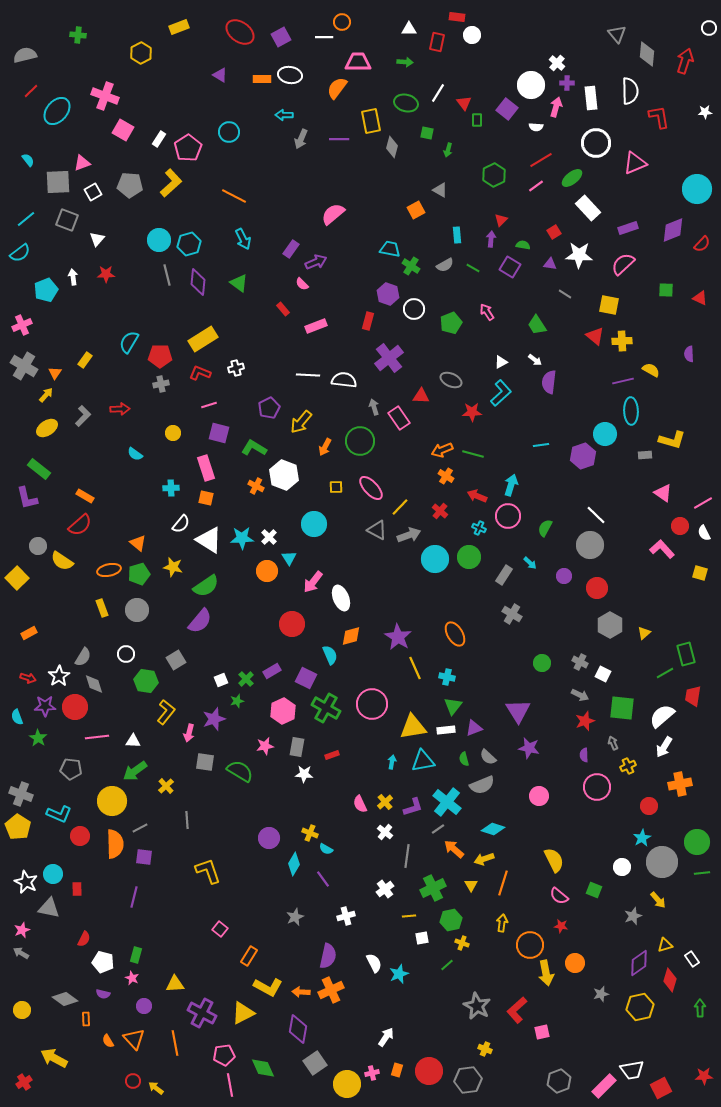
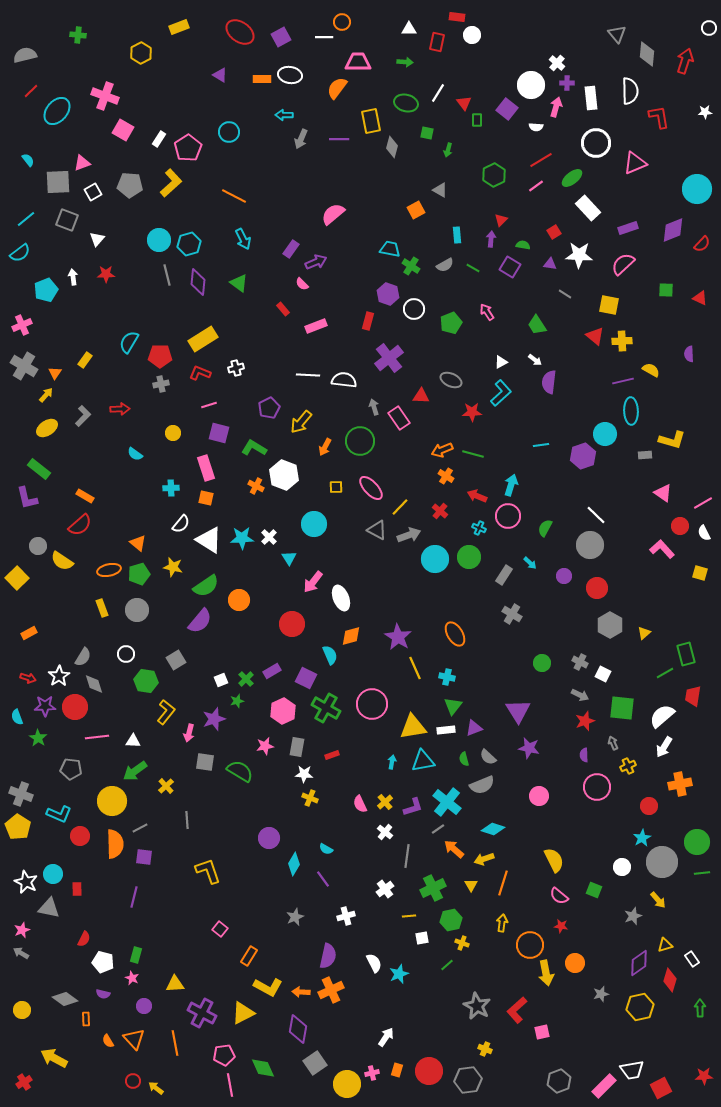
orange circle at (267, 571): moved 28 px left, 29 px down
yellow cross at (310, 833): moved 35 px up
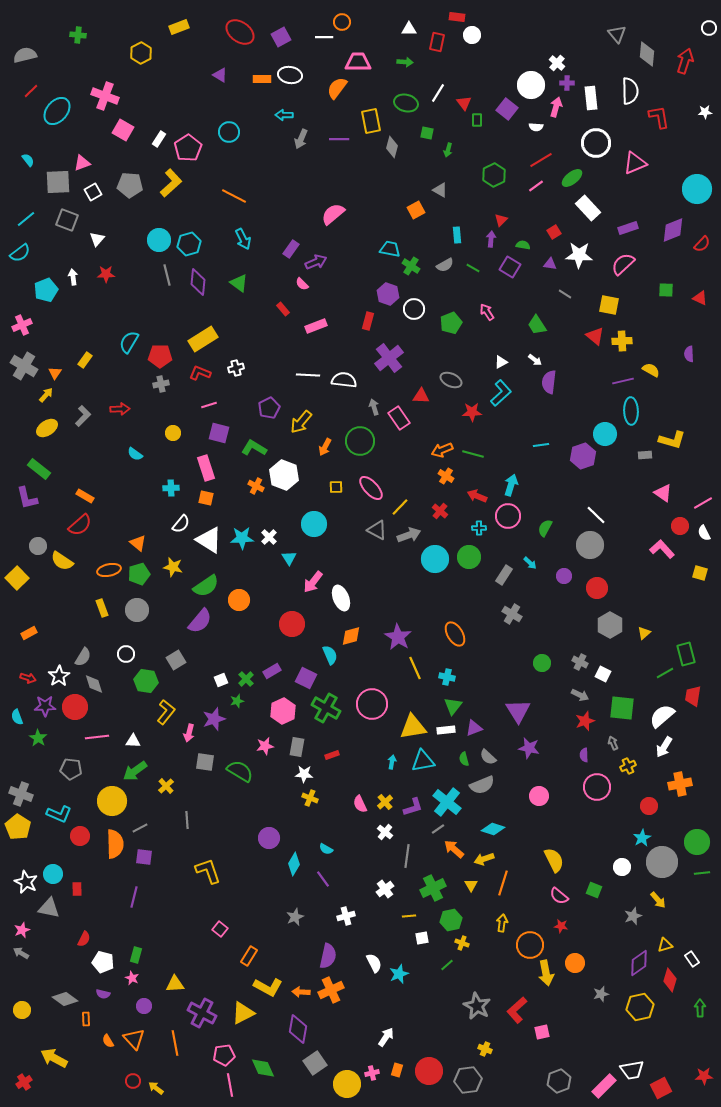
cyan cross at (479, 528): rotated 24 degrees counterclockwise
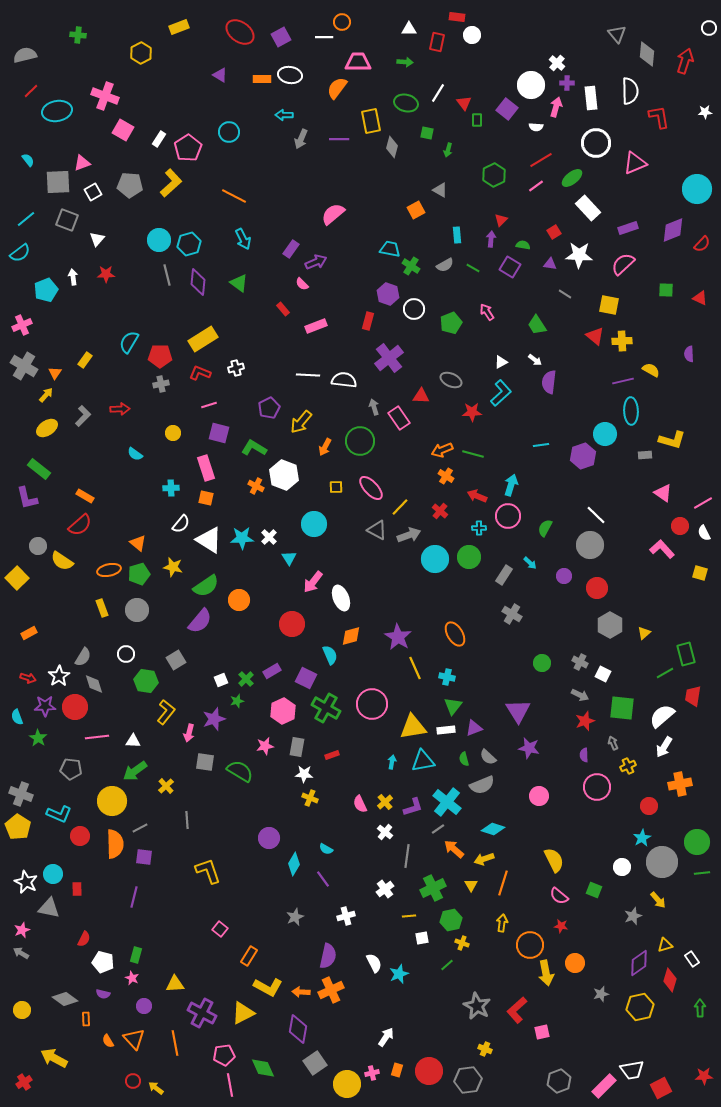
cyan ellipse at (57, 111): rotated 40 degrees clockwise
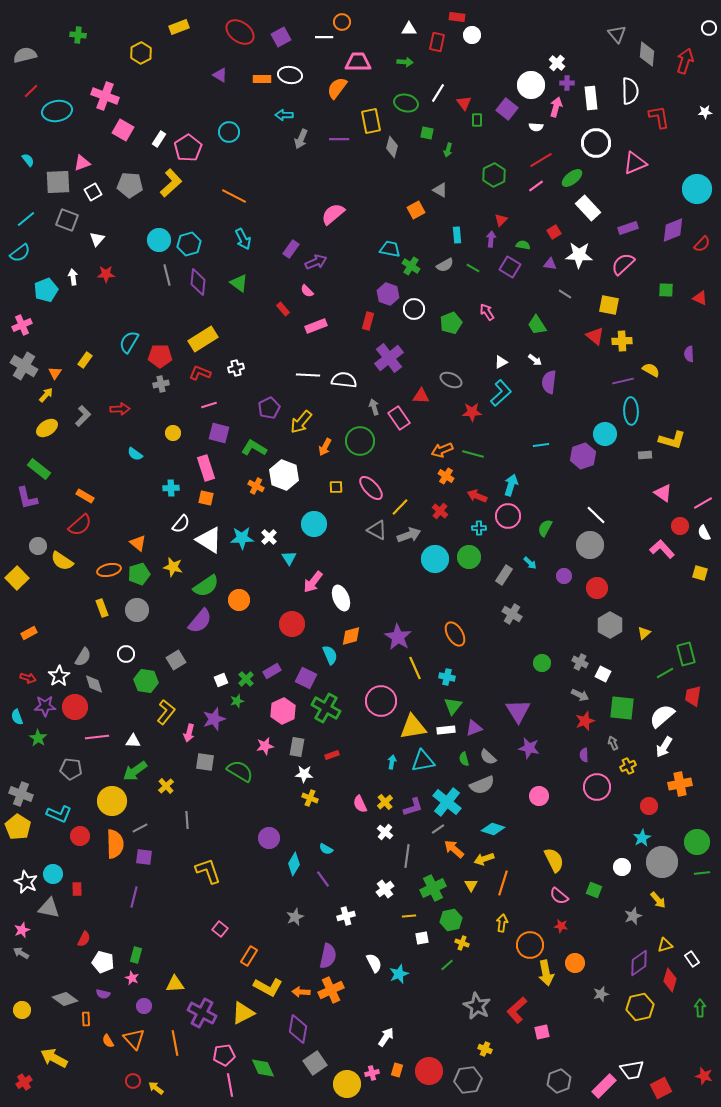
pink semicircle at (302, 284): moved 5 px right, 7 px down
pink circle at (372, 704): moved 9 px right, 3 px up
red star at (704, 1076): rotated 18 degrees clockwise
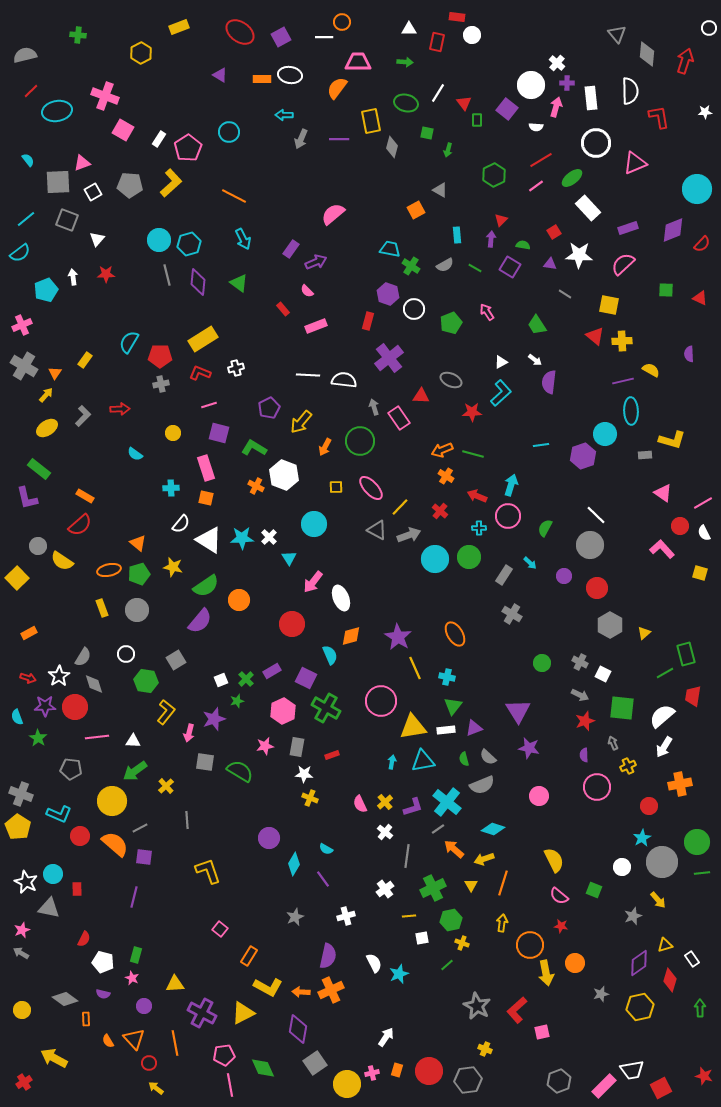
green line at (473, 268): moved 2 px right
orange semicircle at (115, 844): rotated 48 degrees counterclockwise
red circle at (133, 1081): moved 16 px right, 18 px up
